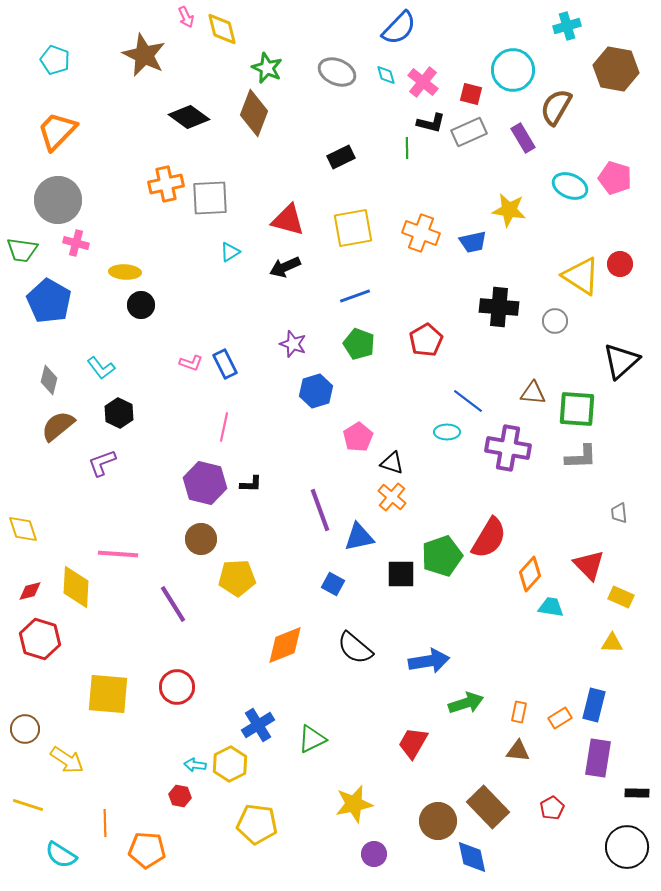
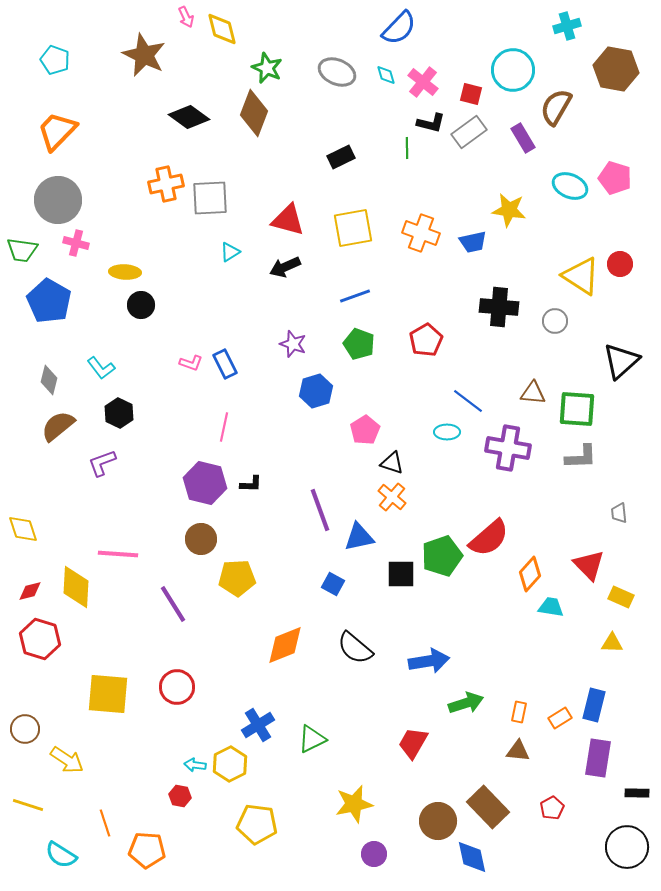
gray rectangle at (469, 132): rotated 12 degrees counterclockwise
pink pentagon at (358, 437): moved 7 px right, 7 px up
red semicircle at (489, 538): rotated 18 degrees clockwise
orange line at (105, 823): rotated 16 degrees counterclockwise
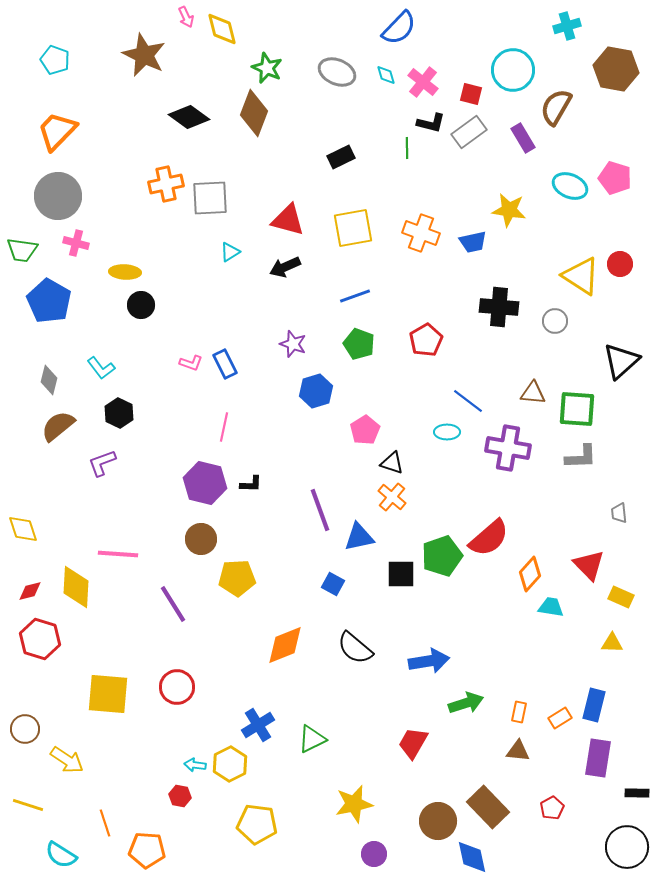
gray circle at (58, 200): moved 4 px up
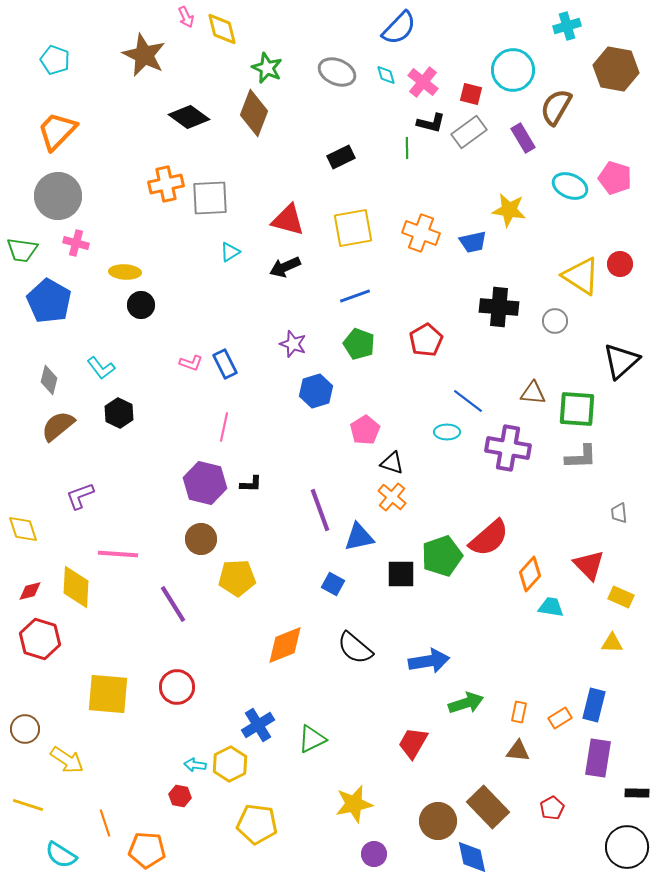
purple L-shape at (102, 463): moved 22 px left, 33 px down
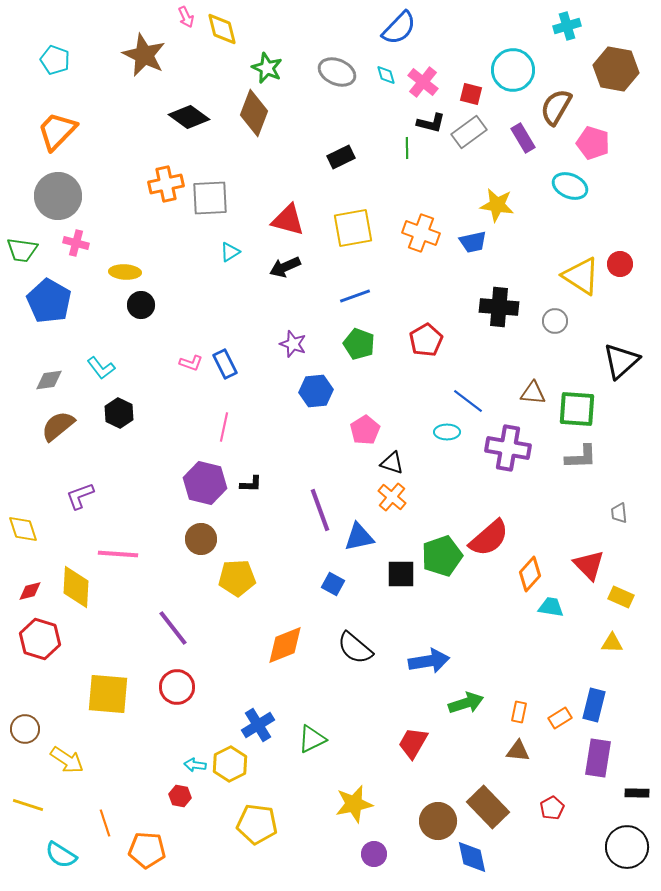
pink pentagon at (615, 178): moved 22 px left, 35 px up
yellow star at (509, 210): moved 12 px left, 5 px up
gray diamond at (49, 380): rotated 68 degrees clockwise
blue hexagon at (316, 391): rotated 12 degrees clockwise
purple line at (173, 604): moved 24 px down; rotated 6 degrees counterclockwise
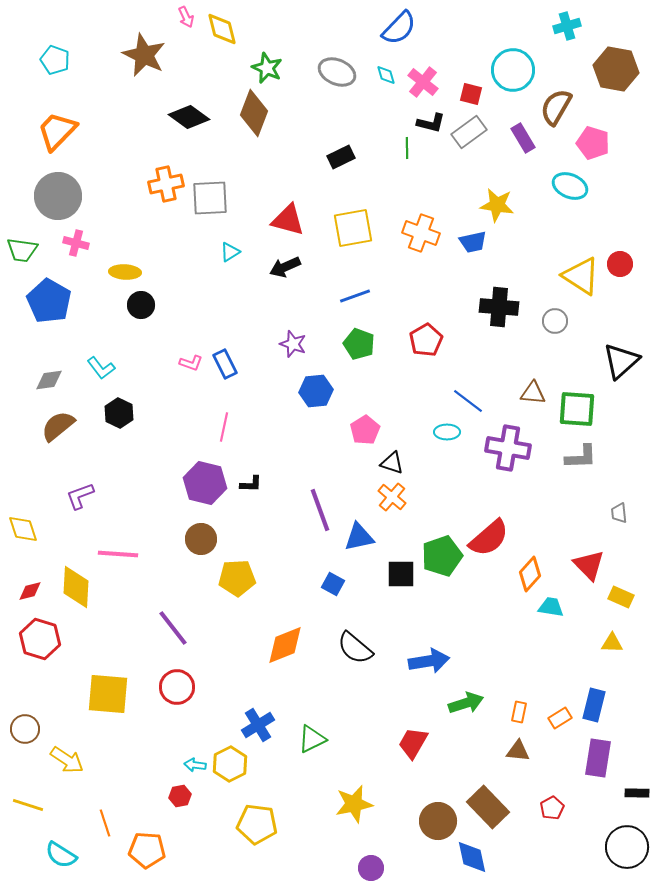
red hexagon at (180, 796): rotated 20 degrees counterclockwise
purple circle at (374, 854): moved 3 px left, 14 px down
